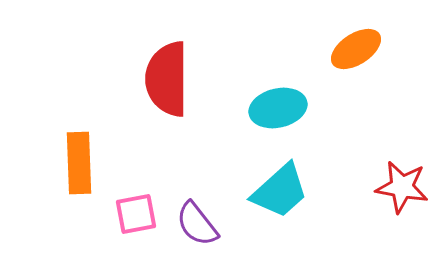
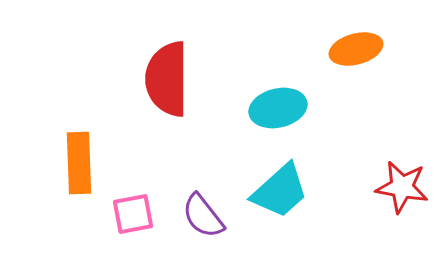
orange ellipse: rotated 18 degrees clockwise
pink square: moved 3 px left
purple semicircle: moved 6 px right, 8 px up
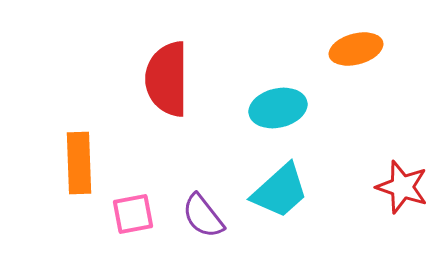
red star: rotated 8 degrees clockwise
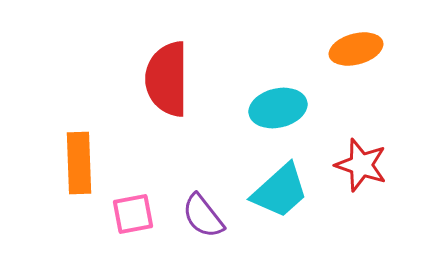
red star: moved 41 px left, 22 px up
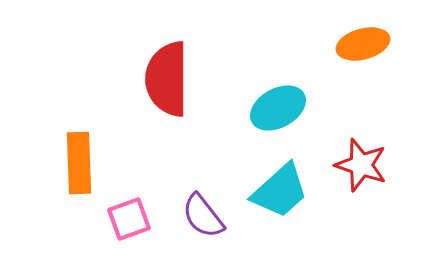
orange ellipse: moved 7 px right, 5 px up
cyan ellipse: rotated 16 degrees counterclockwise
pink square: moved 4 px left, 5 px down; rotated 9 degrees counterclockwise
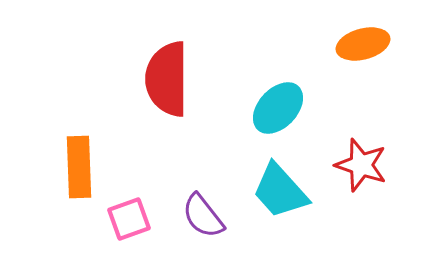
cyan ellipse: rotated 18 degrees counterclockwise
orange rectangle: moved 4 px down
cyan trapezoid: rotated 90 degrees clockwise
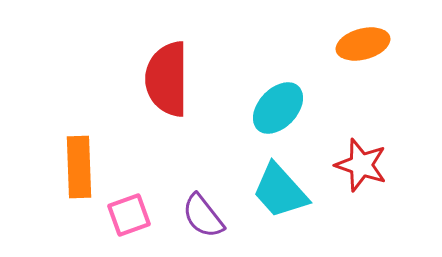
pink square: moved 4 px up
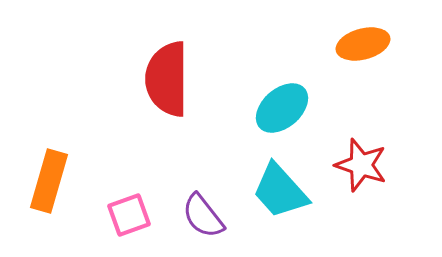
cyan ellipse: moved 4 px right; rotated 6 degrees clockwise
orange rectangle: moved 30 px left, 14 px down; rotated 18 degrees clockwise
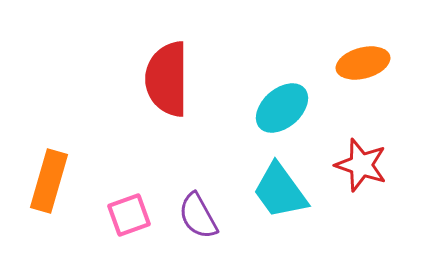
orange ellipse: moved 19 px down
cyan trapezoid: rotated 6 degrees clockwise
purple semicircle: moved 5 px left; rotated 9 degrees clockwise
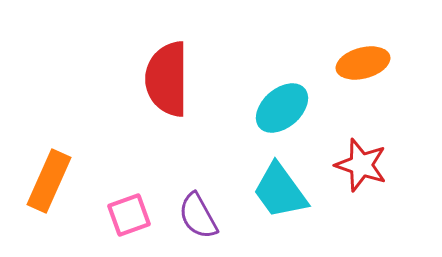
orange rectangle: rotated 8 degrees clockwise
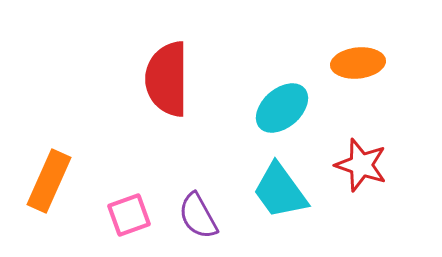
orange ellipse: moved 5 px left; rotated 9 degrees clockwise
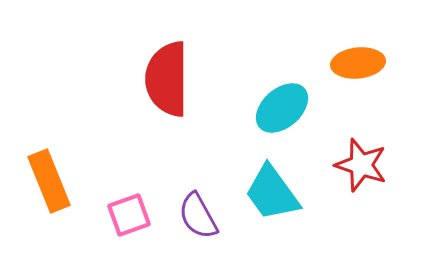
orange rectangle: rotated 46 degrees counterclockwise
cyan trapezoid: moved 8 px left, 2 px down
